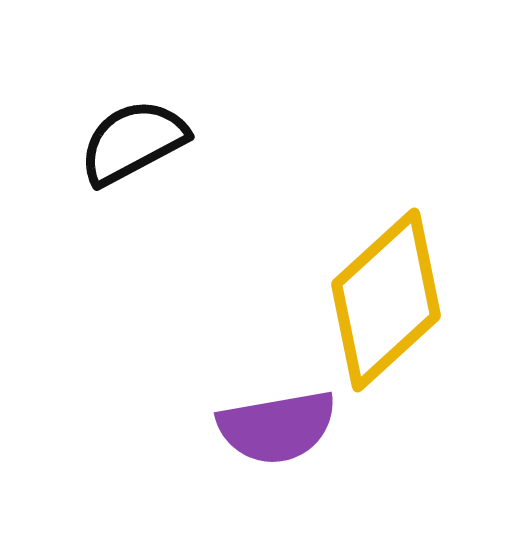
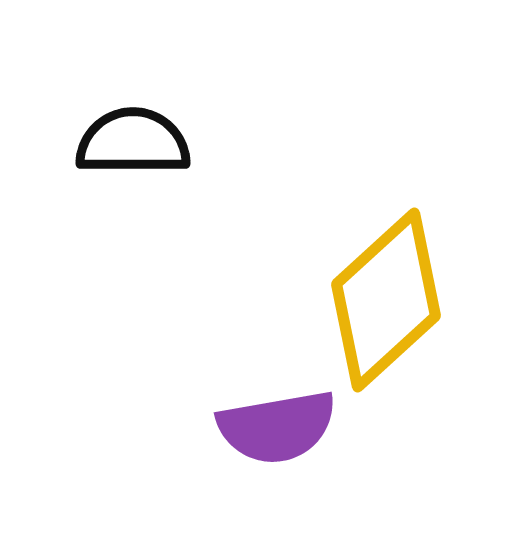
black semicircle: rotated 28 degrees clockwise
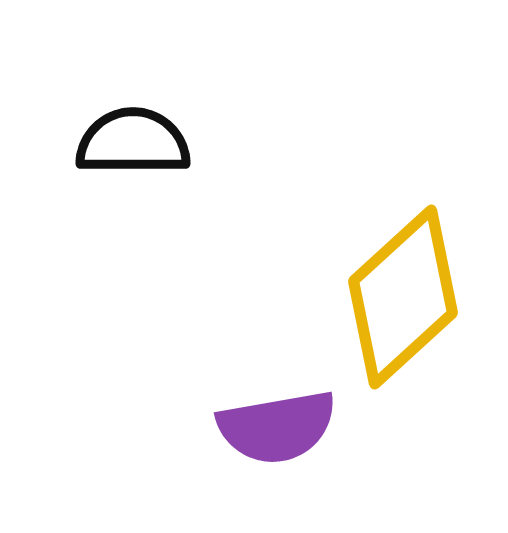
yellow diamond: moved 17 px right, 3 px up
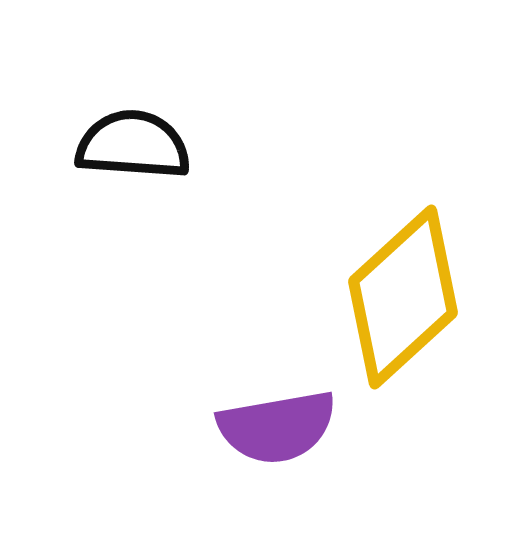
black semicircle: moved 3 px down; rotated 4 degrees clockwise
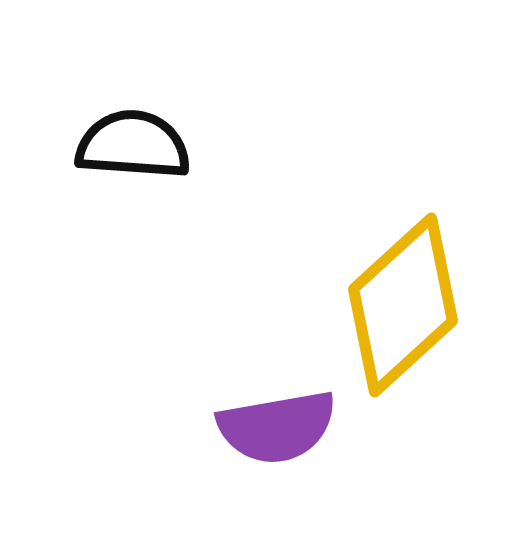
yellow diamond: moved 8 px down
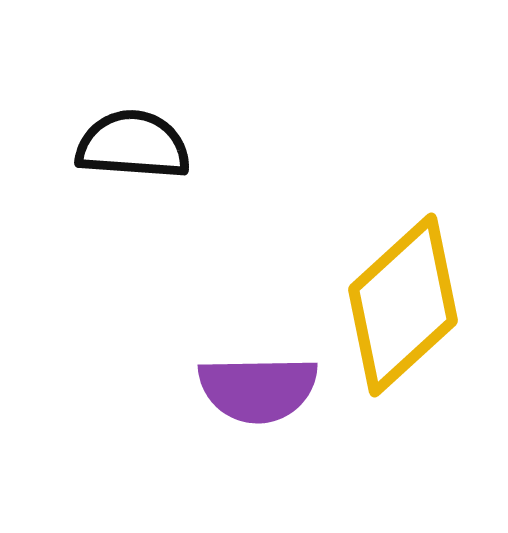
purple semicircle: moved 19 px left, 38 px up; rotated 9 degrees clockwise
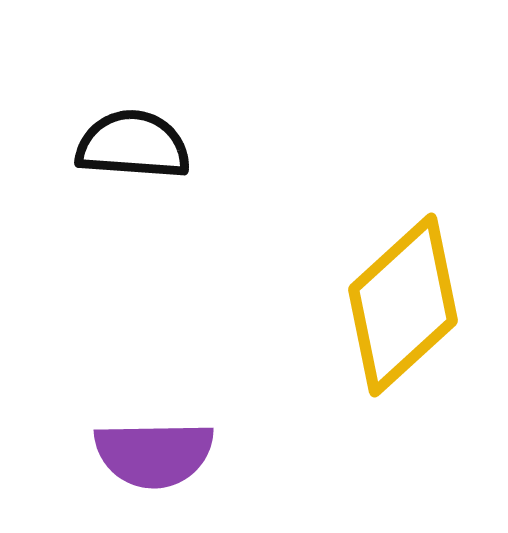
purple semicircle: moved 104 px left, 65 px down
